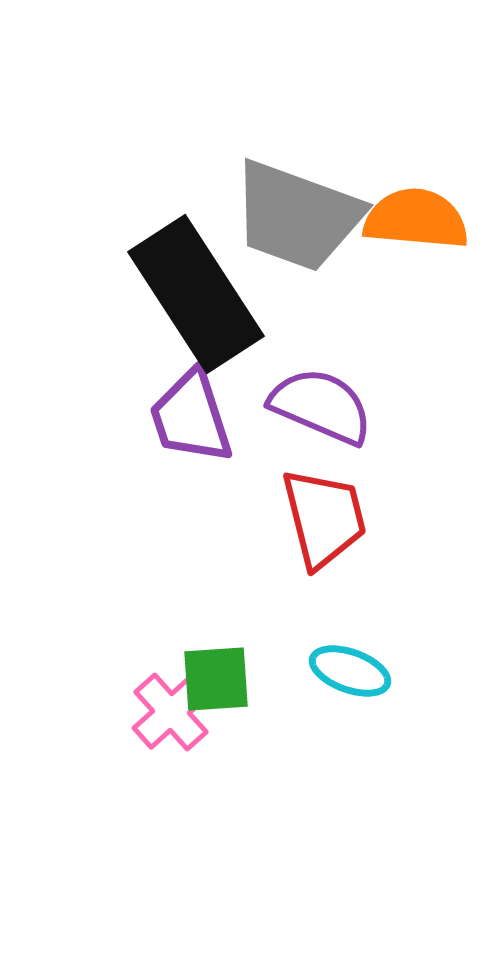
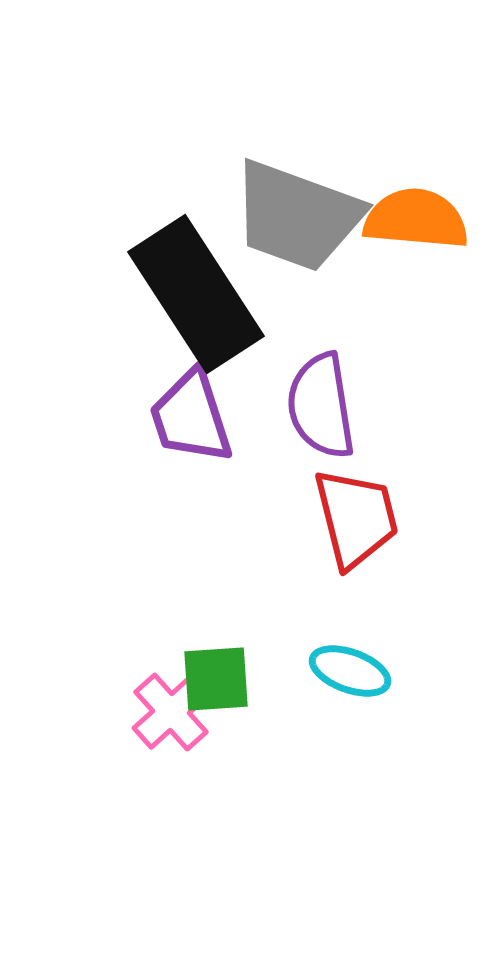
purple semicircle: rotated 122 degrees counterclockwise
red trapezoid: moved 32 px right
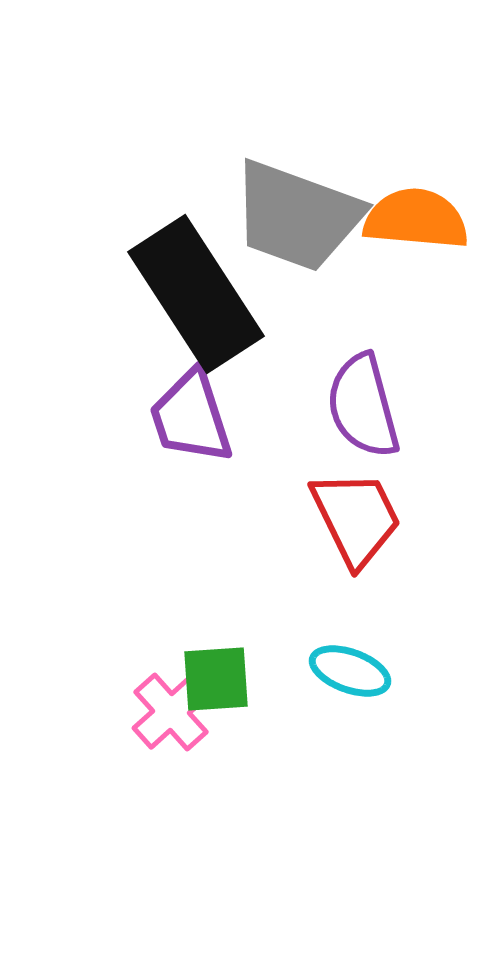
purple semicircle: moved 42 px right; rotated 6 degrees counterclockwise
red trapezoid: rotated 12 degrees counterclockwise
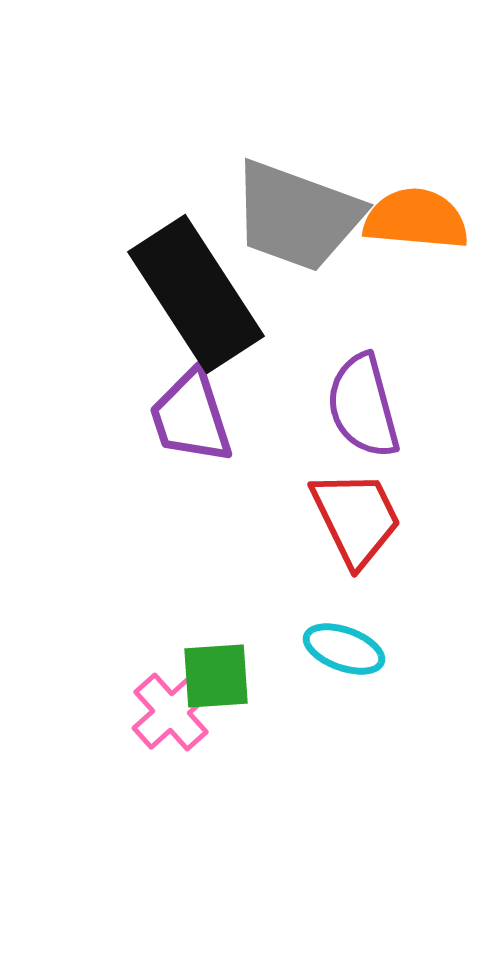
cyan ellipse: moved 6 px left, 22 px up
green square: moved 3 px up
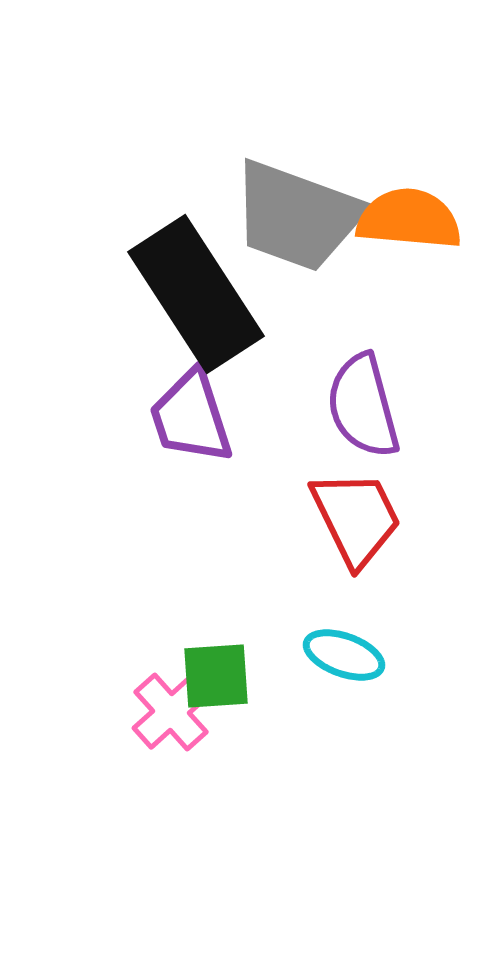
orange semicircle: moved 7 px left
cyan ellipse: moved 6 px down
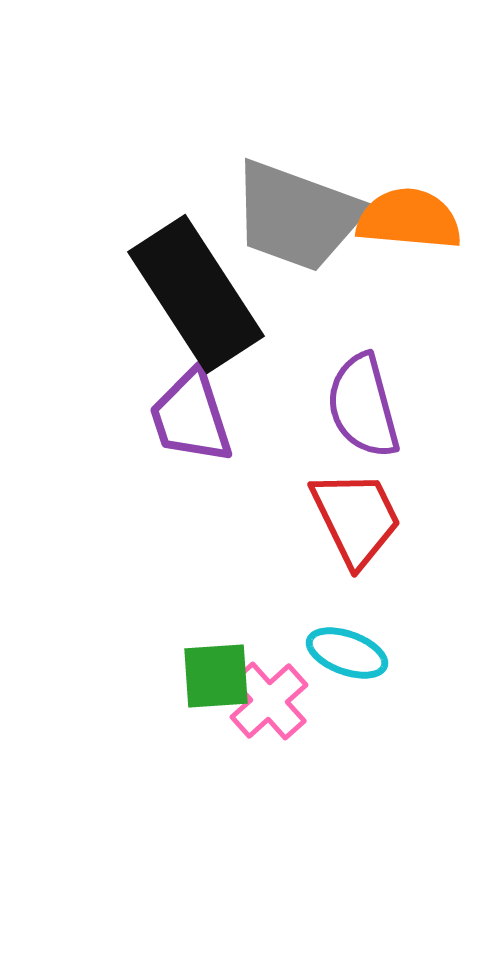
cyan ellipse: moved 3 px right, 2 px up
pink cross: moved 98 px right, 11 px up
